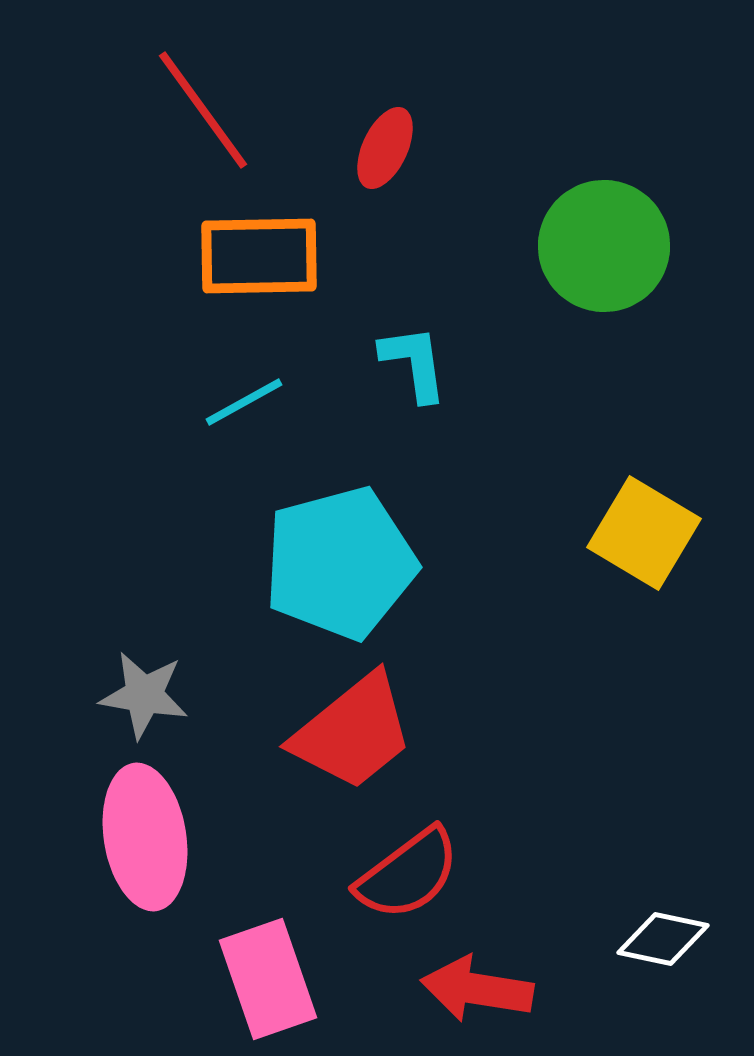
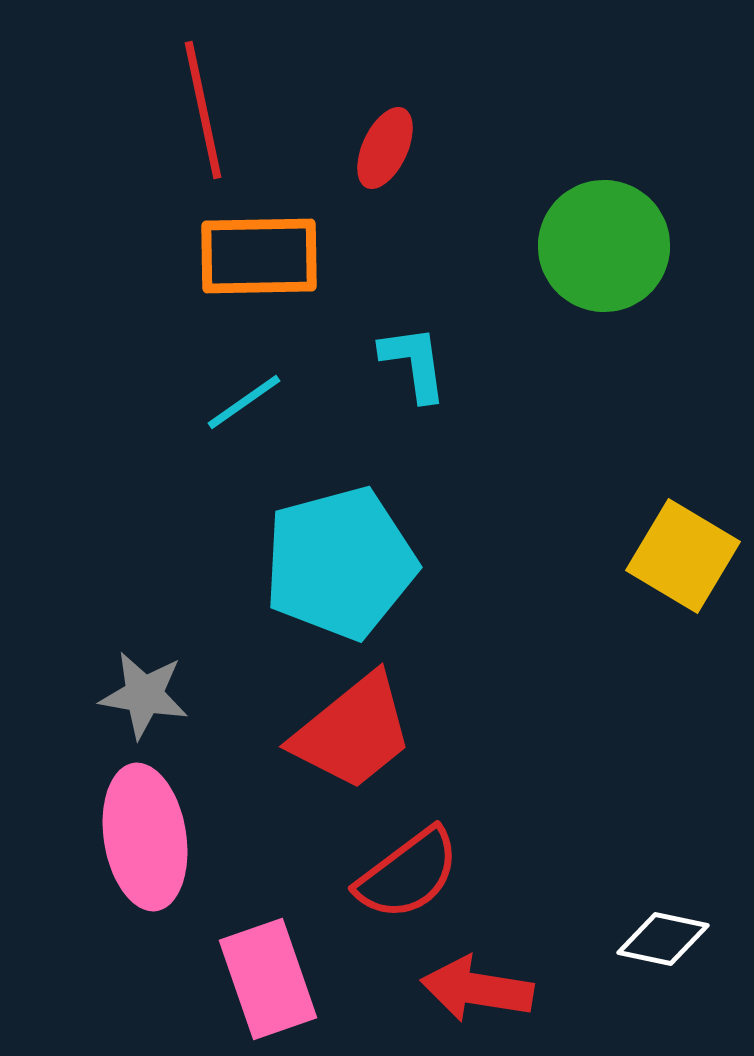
red line: rotated 24 degrees clockwise
cyan line: rotated 6 degrees counterclockwise
yellow square: moved 39 px right, 23 px down
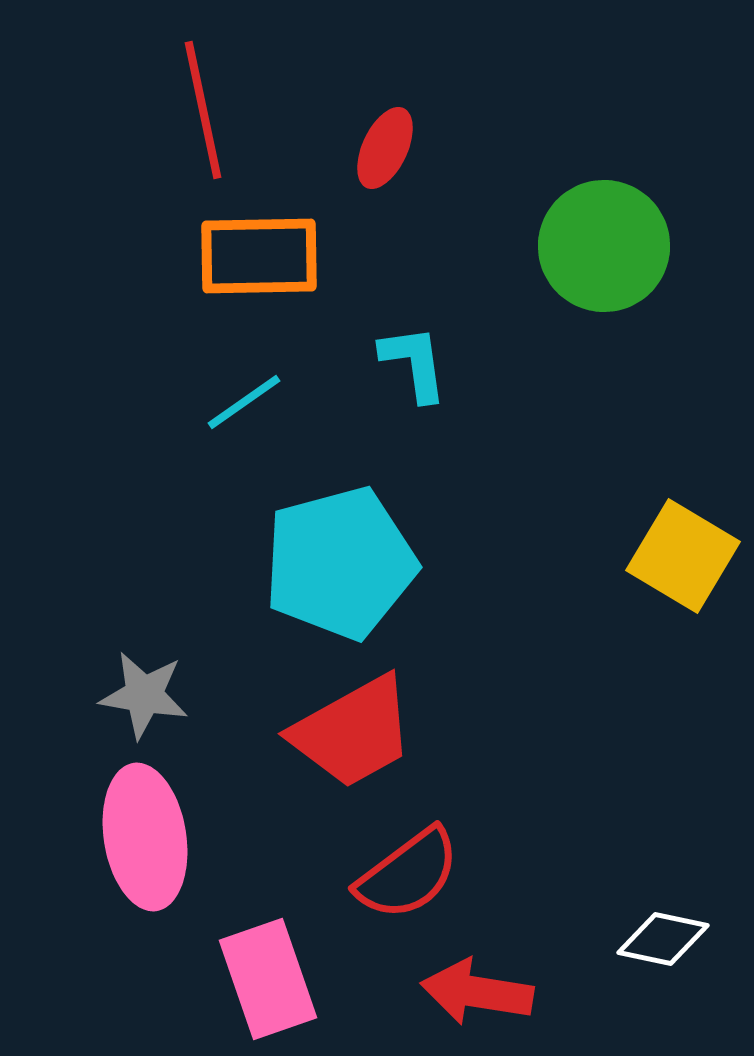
red trapezoid: rotated 10 degrees clockwise
red arrow: moved 3 px down
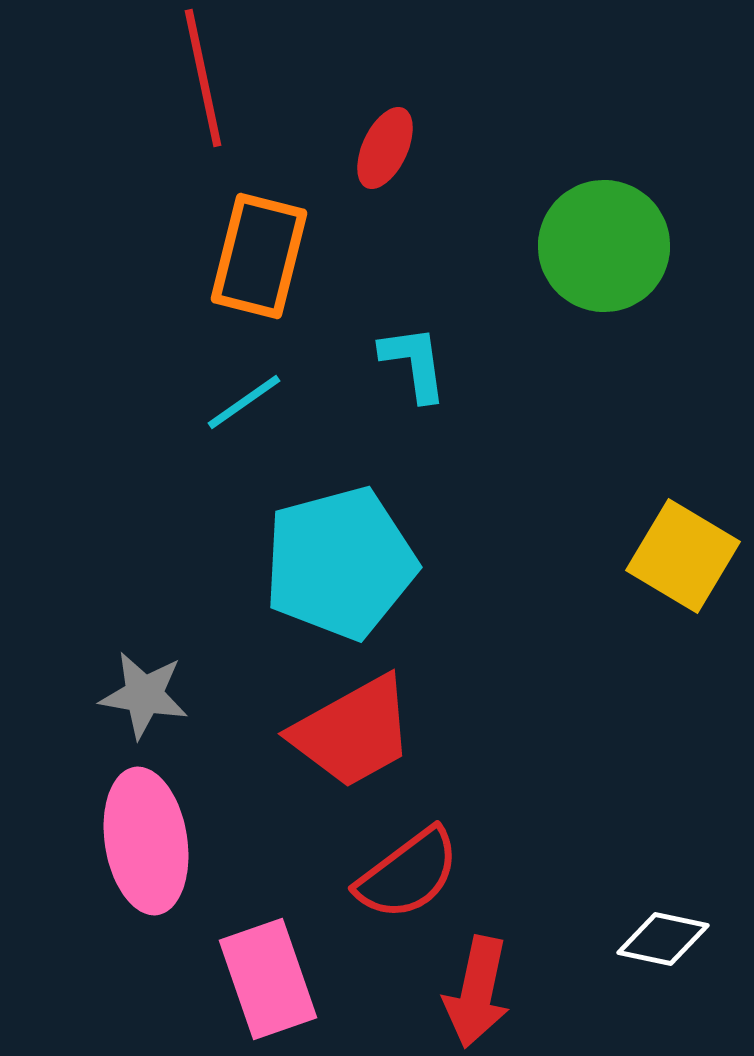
red line: moved 32 px up
orange rectangle: rotated 75 degrees counterclockwise
pink ellipse: moved 1 px right, 4 px down
red arrow: rotated 87 degrees counterclockwise
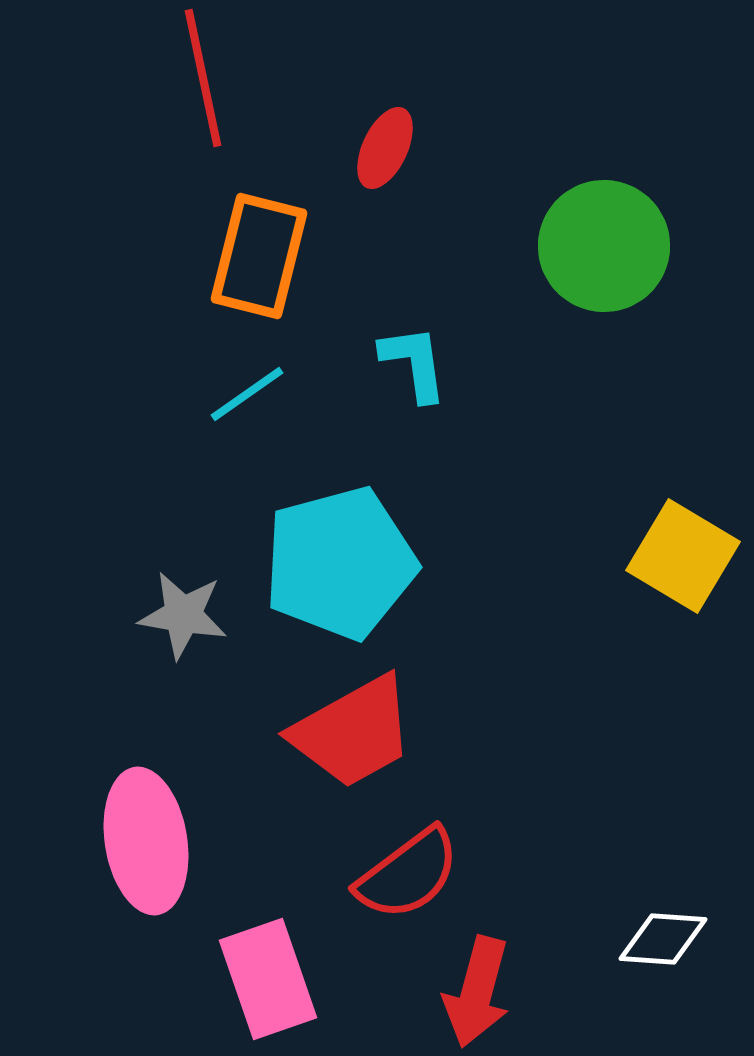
cyan line: moved 3 px right, 8 px up
gray star: moved 39 px right, 80 px up
white diamond: rotated 8 degrees counterclockwise
red arrow: rotated 3 degrees clockwise
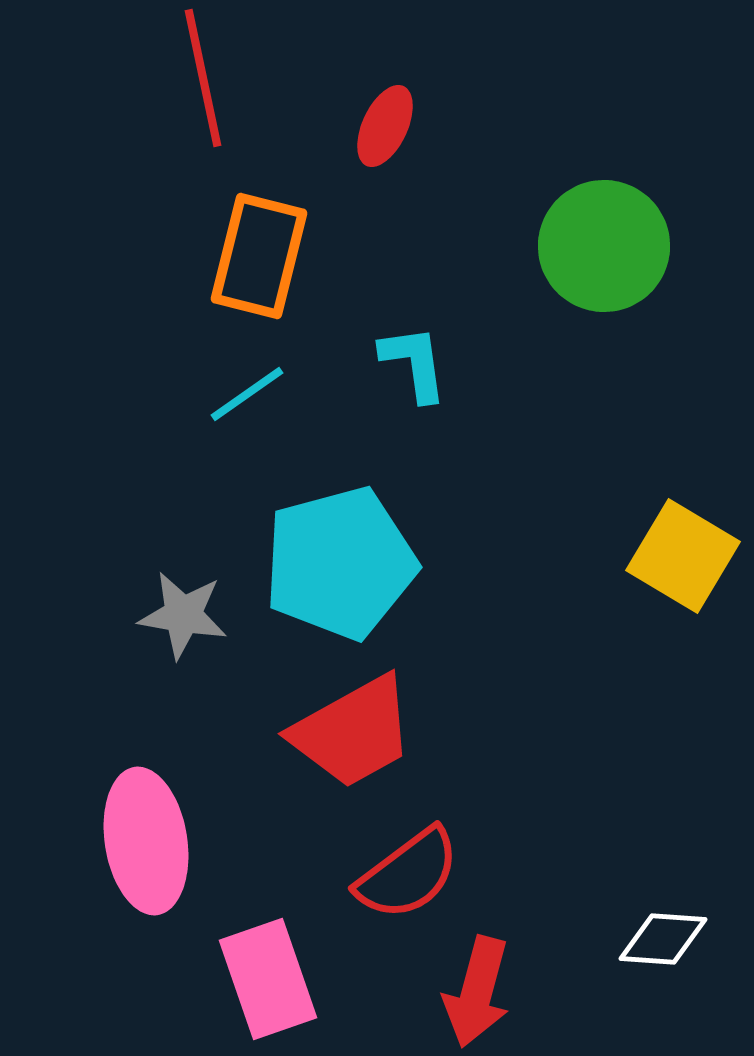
red ellipse: moved 22 px up
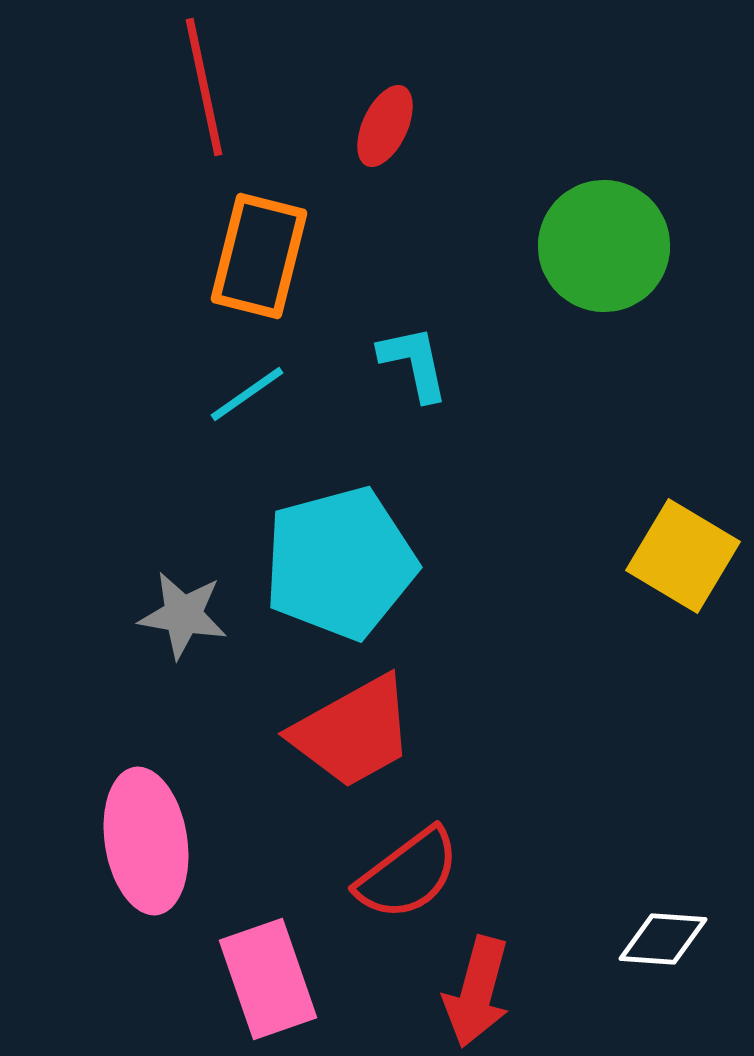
red line: moved 1 px right, 9 px down
cyan L-shape: rotated 4 degrees counterclockwise
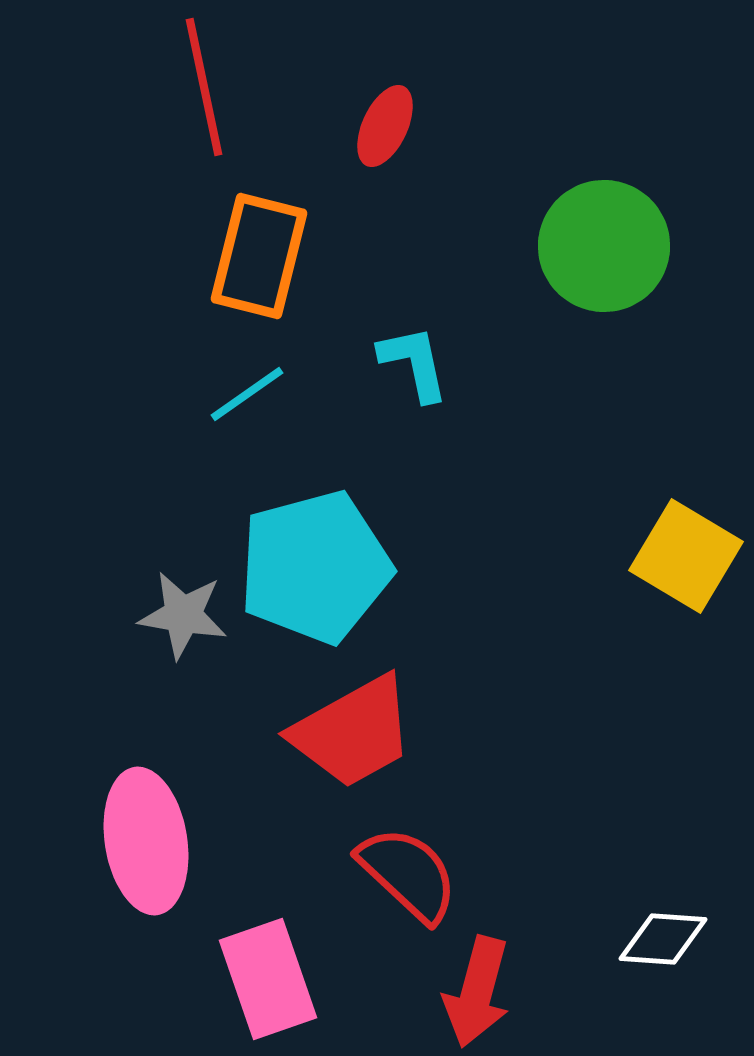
yellow square: moved 3 px right
cyan pentagon: moved 25 px left, 4 px down
red semicircle: rotated 100 degrees counterclockwise
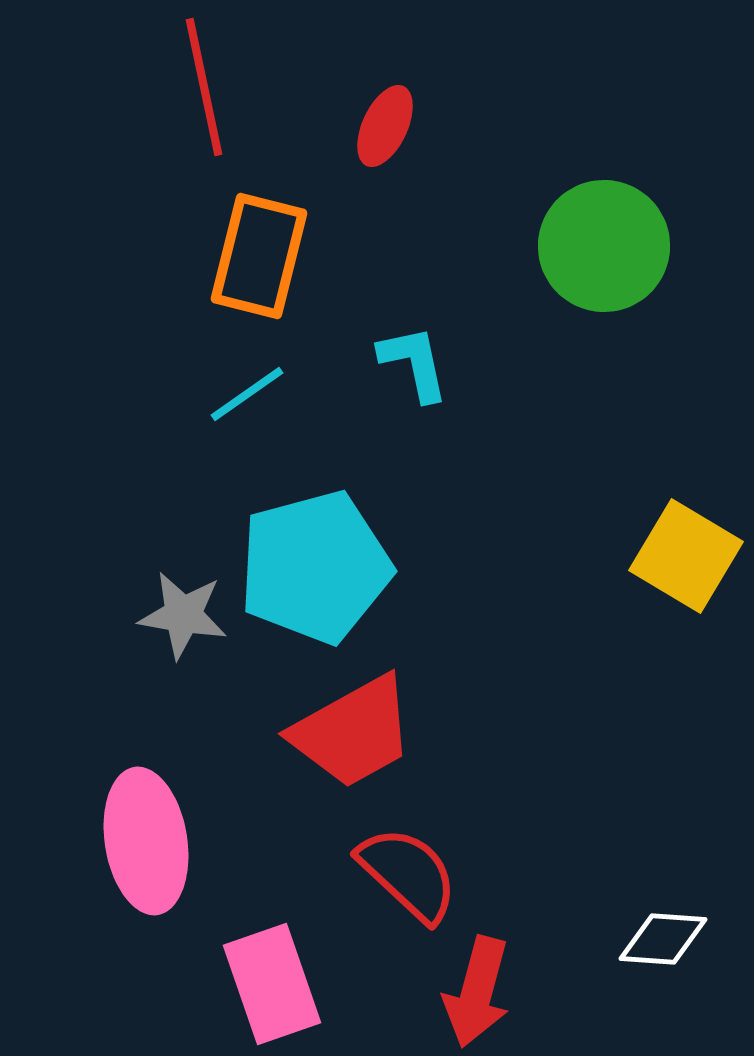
pink rectangle: moved 4 px right, 5 px down
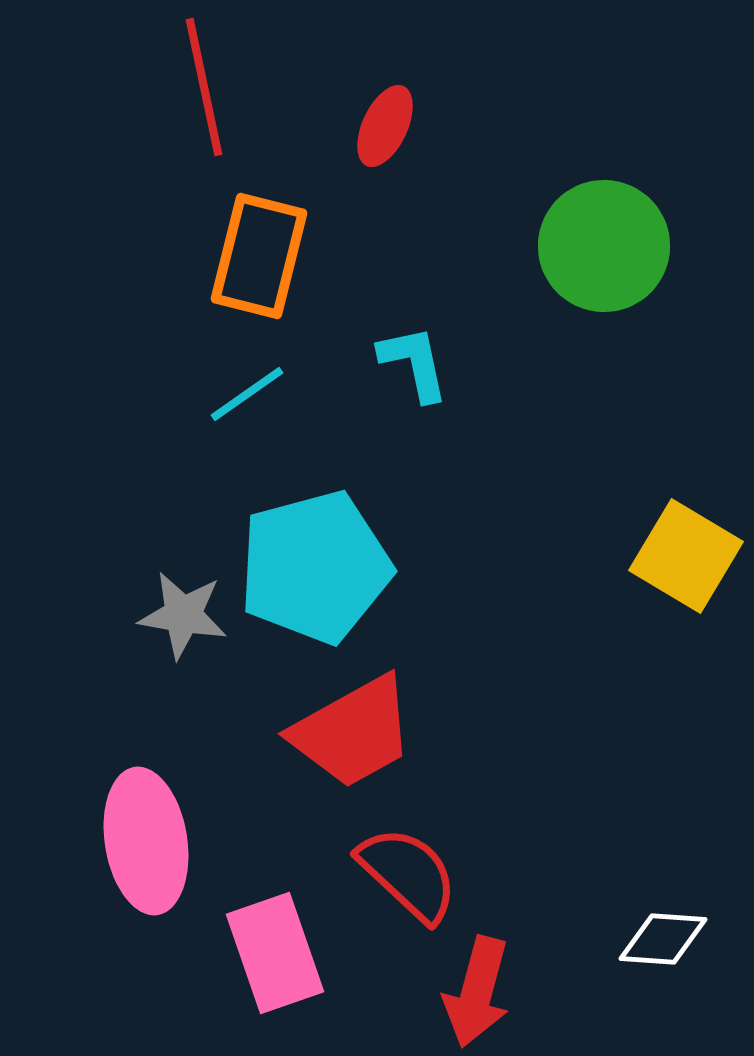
pink rectangle: moved 3 px right, 31 px up
